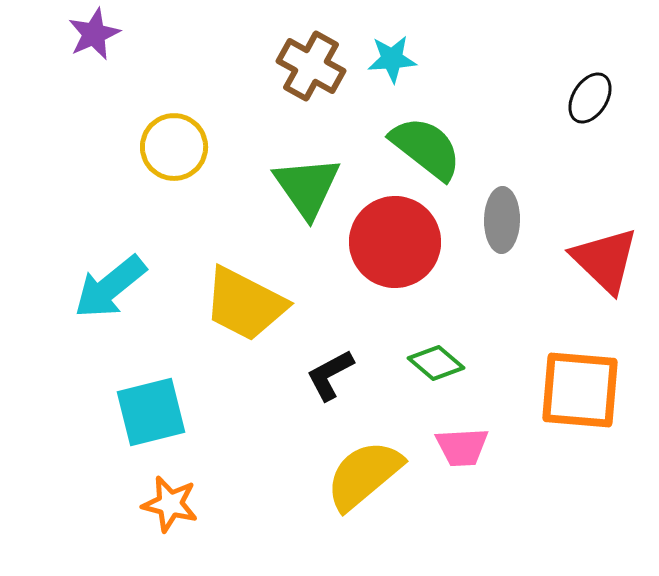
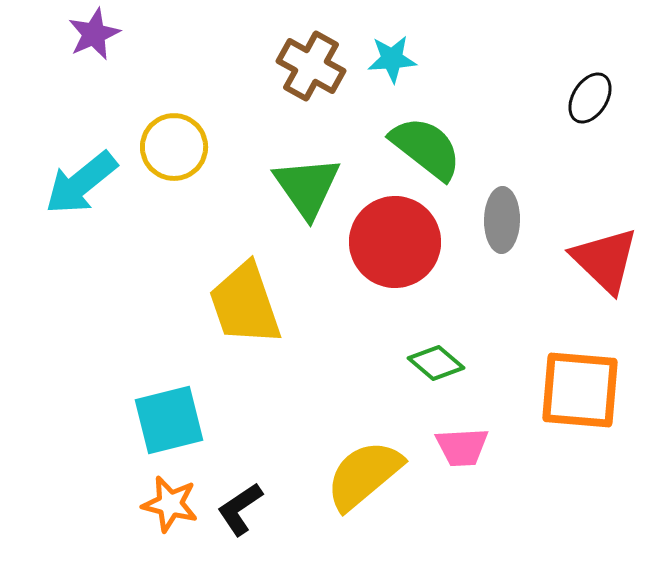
cyan arrow: moved 29 px left, 104 px up
yellow trapezoid: rotated 44 degrees clockwise
black L-shape: moved 90 px left, 134 px down; rotated 6 degrees counterclockwise
cyan square: moved 18 px right, 8 px down
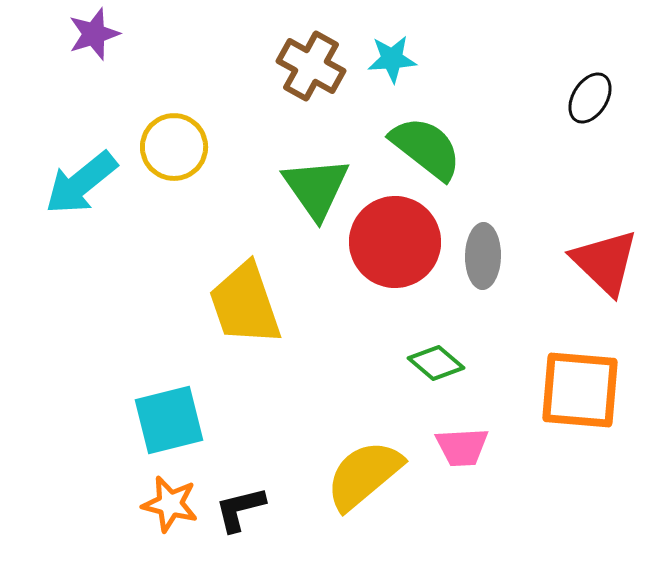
purple star: rotated 6 degrees clockwise
green triangle: moved 9 px right, 1 px down
gray ellipse: moved 19 px left, 36 px down
red triangle: moved 2 px down
black L-shape: rotated 20 degrees clockwise
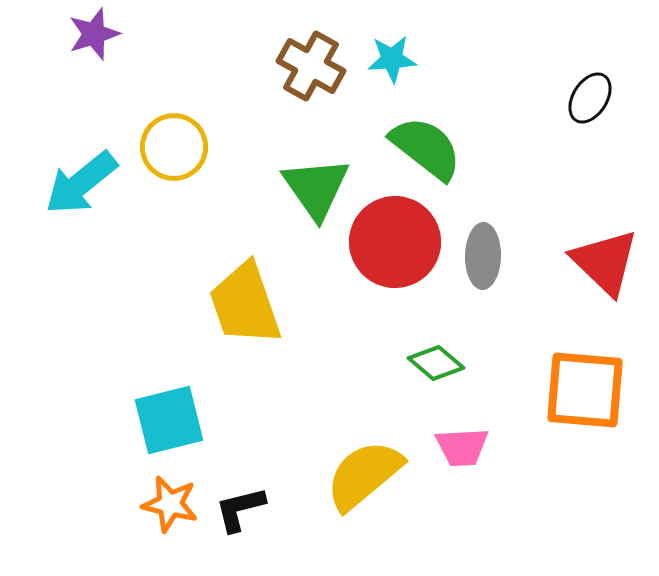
orange square: moved 5 px right
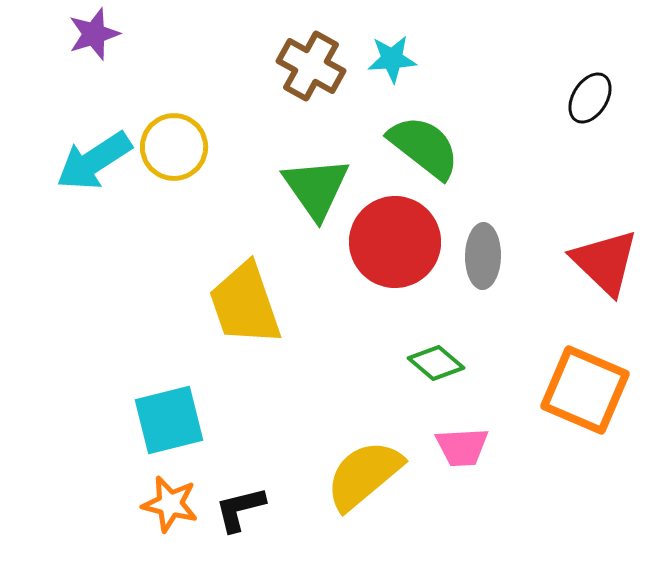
green semicircle: moved 2 px left, 1 px up
cyan arrow: moved 13 px right, 22 px up; rotated 6 degrees clockwise
orange square: rotated 18 degrees clockwise
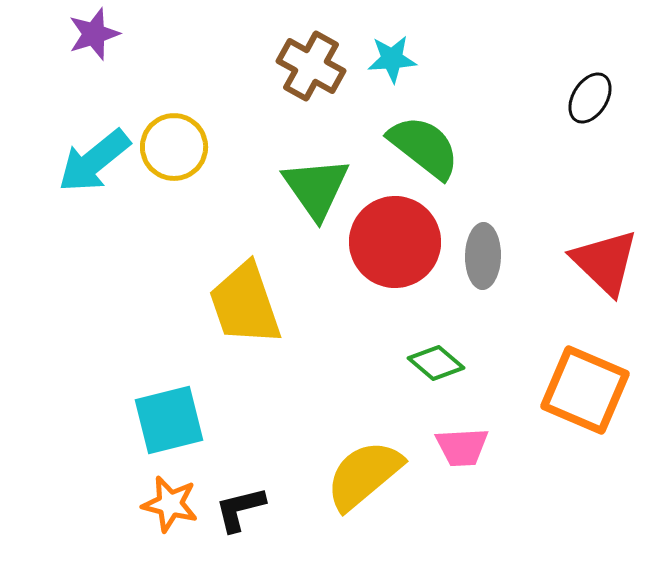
cyan arrow: rotated 6 degrees counterclockwise
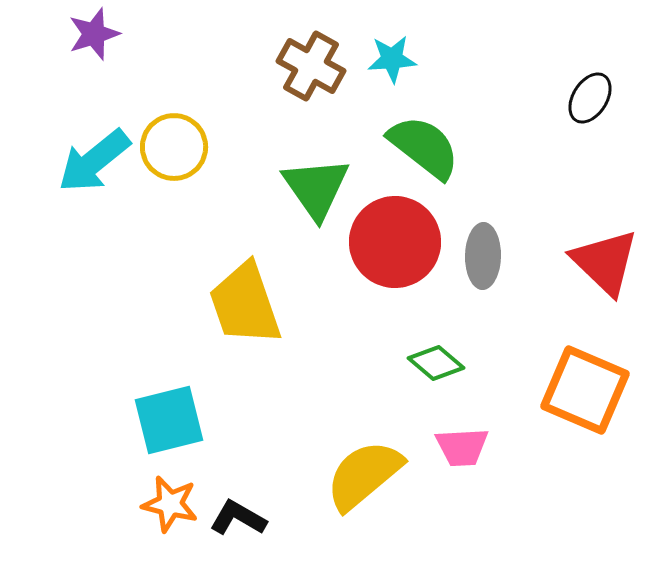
black L-shape: moved 2 px left, 9 px down; rotated 44 degrees clockwise
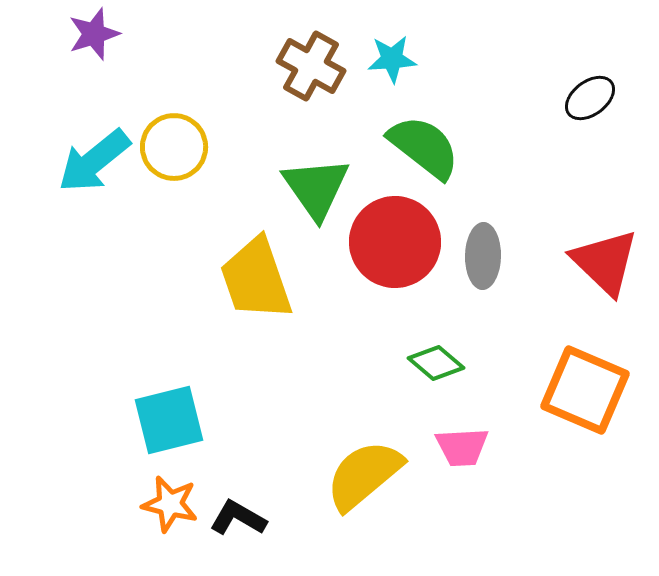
black ellipse: rotated 21 degrees clockwise
yellow trapezoid: moved 11 px right, 25 px up
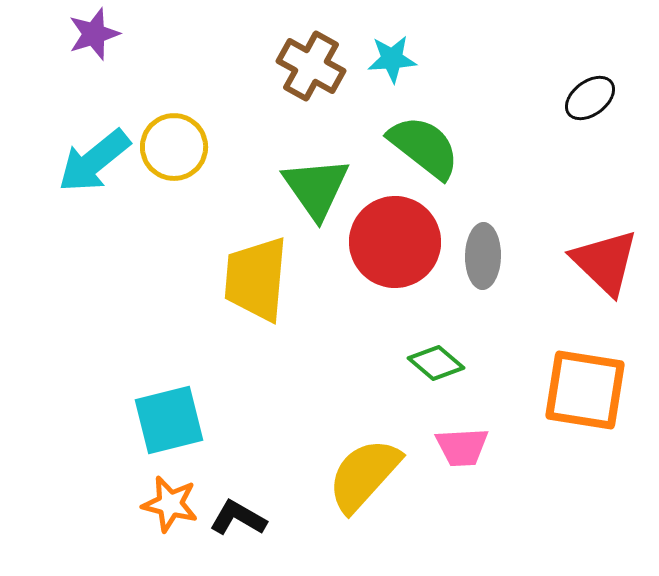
yellow trapezoid: rotated 24 degrees clockwise
orange square: rotated 14 degrees counterclockwise
yellow semicircle: rotated 8 degrees counterclockwise
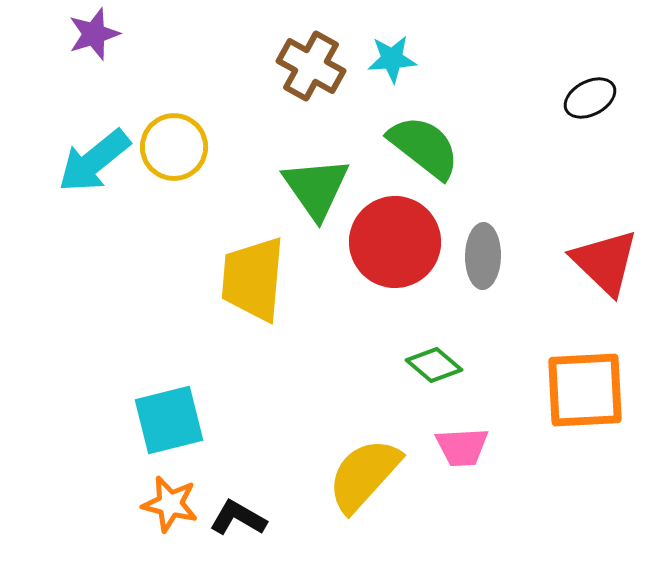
black ellipse: rotated 9 degrees clockwise
yellow trapezoid: moved 3 px left
green diamond: moved 2 px left, 2 px down
orange square: rotated 12 degrees counterclockwise
